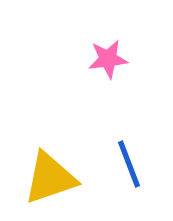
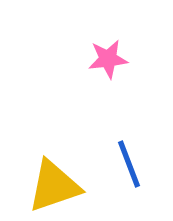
yellow triangle: moved 4 px right, 8 px down
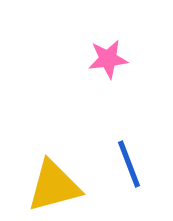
yellow triangle: rotated 4 degrees clockwise
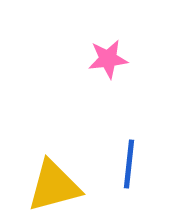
blue line: rotated 27 degrees clockwise
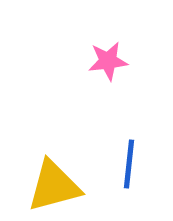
pink star: moved 2 px down
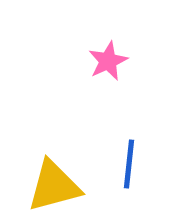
pink star: rotated 18 degrees counterclockwise
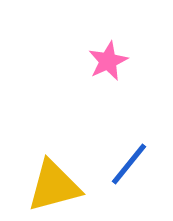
blue line: rotated 33 degrees clockwise
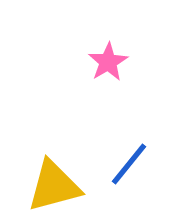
pink star: moved 1 px down; rotated 6 degrees counterclockwise
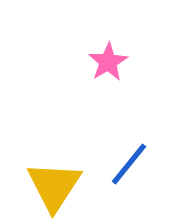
yellow triangle: rotated 42 degrees counterclockwise
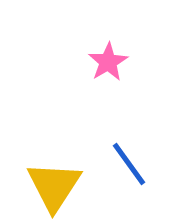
blue line: rotated 75 degrees counterclockwise
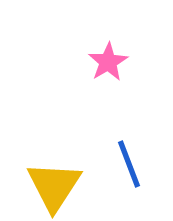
blue line: rotated 15 degrees clockwise
